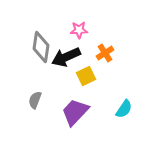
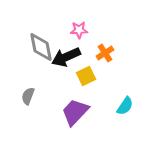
gray diamond: rotated 20 degrees counterclockwise
gray semicircle: moved 7 px left, 4 px up
cyan semicircle: moved 1 px right, 3 px up
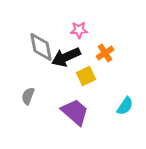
purple trapezoid: rotated 88 degrees clockwise
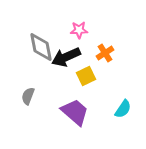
cyan semicircle: moved 2 px left, 3 px down
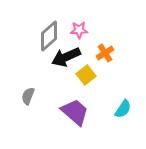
gray diamond: moved 8 px right, 11 px up; rotated 60 degrees clockwise
yellow square: moved 1 px up; rotated 12 degrees counterclockwise
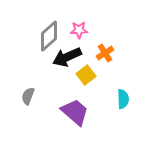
black arrow: moved 1 px right
cyan semicircle: moved 10 px up; rotated 36 degrees counterclockwise
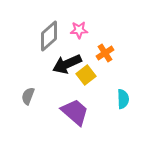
black arrow: moved 7 px down
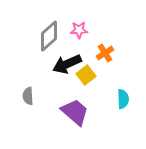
gray semicircle: rotated 24 degrees counterclockwise
